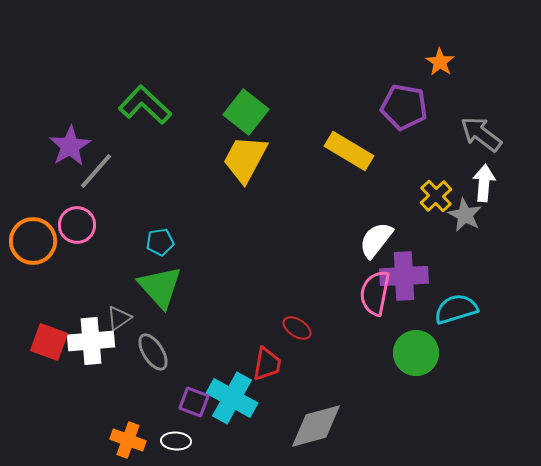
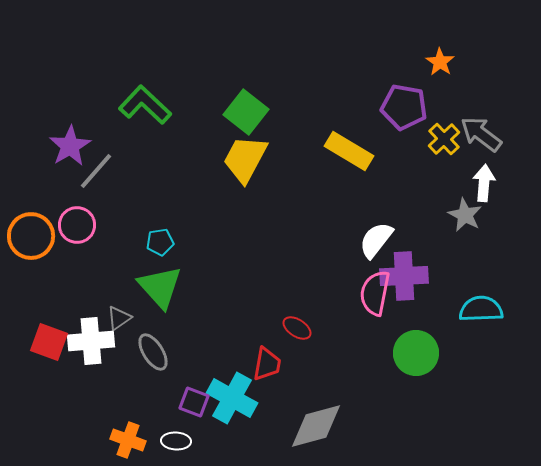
yellow cross: moved 8 px right, 57 px up
orange circle: moved 2 px left, 5 px up
cyan semicircle: moved 25 px right; rotated 15 degrees clockwise
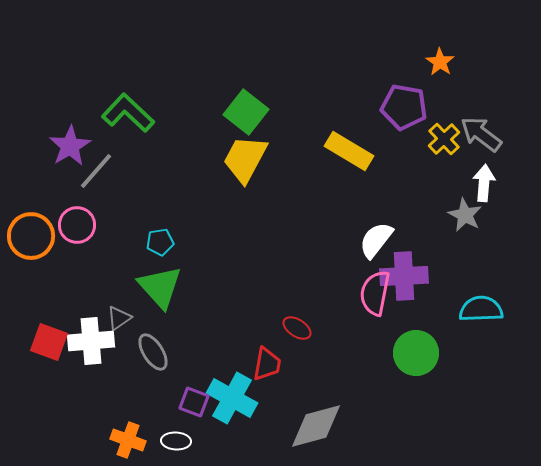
green L-shape: moved 17 px left, 8 px down
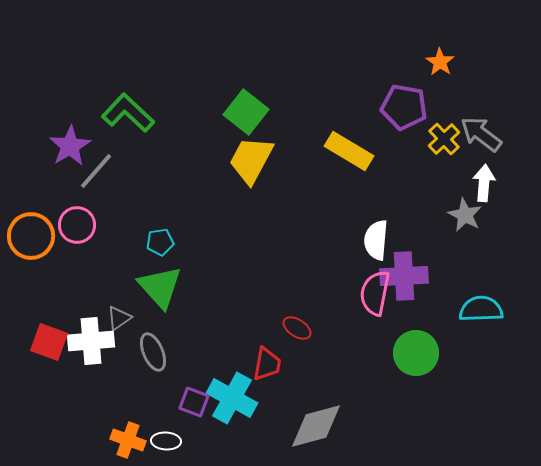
yellow trapezoid: moved 6 px right, 1 px down
white semicircle: rotated 33 degrees counterclockwise
gray ellipse: rotated 9 degrees clockwise
white ellipse: moved 10 px left
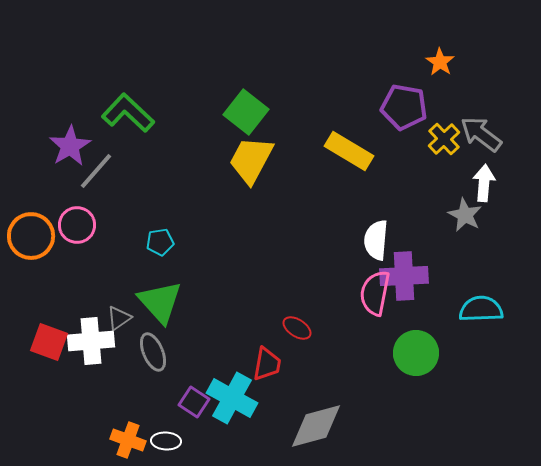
green triangle: moved 15 px down
purple square: rotated 12 degrees clockwise
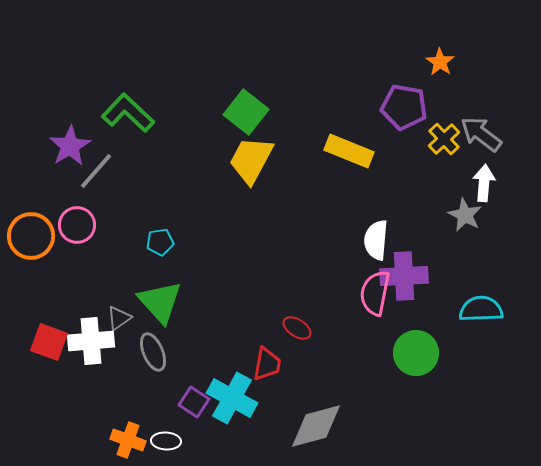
yellow rectangle: rotated 9 degrees counterclockwise
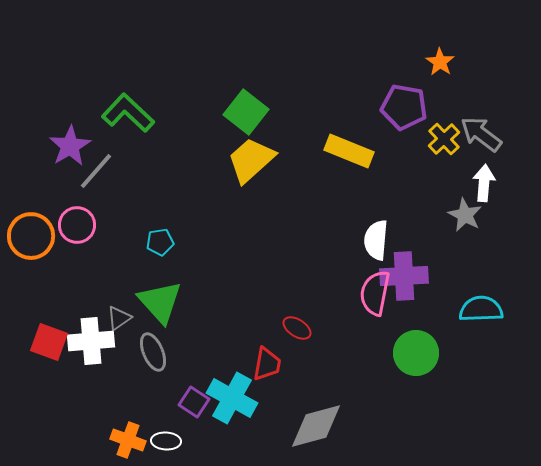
yellow trapezoid: rotated 20 degrees clockwise
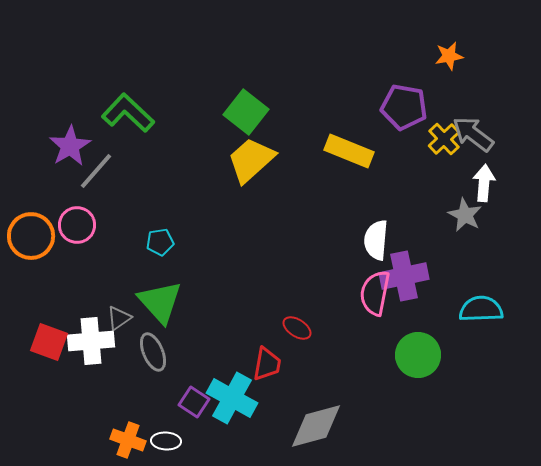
orange star: moved 9 px right, 6 px up; rotated 28 degrees clockwise
gray arrow: moved 8 px left
purple cross: rotated 9 degrees counterclockwise
green circle: moved 2 px right, 2 px down
